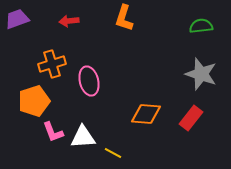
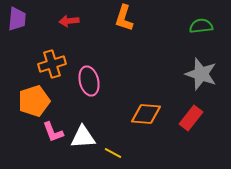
purple trapezoid: rotated 115 degrees clockwise
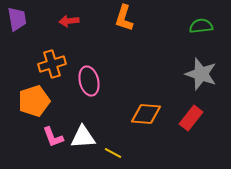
purple trapezoid: rotated 15 degrees counterclockwise
pink L-shape: moved 5 px down
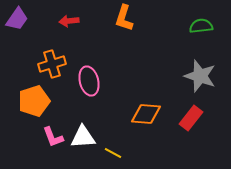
purple trapezoid: rotated 45 degrees clockwise
gray star: moved 1 px left, 2 px down
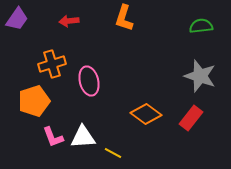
orange diamond: rotated 32 degrees clockwise
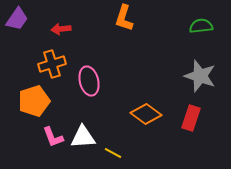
red arrow: moved 8 px left, 8 px down
red rectangle: rotated 20 degrees counterclockwise
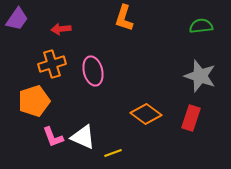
pink ellipse: moved 4 px right, 10 px up
white triangle: rotated 28 degrees clockwise
yellow line: rotated 48 degrees counterclockwise
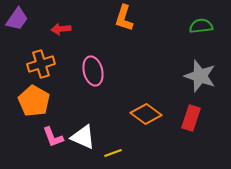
orange cross: moved 11 px left
orange pentagon: rotated 24 degrees counterclockwise
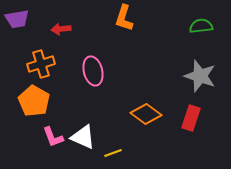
purple trapezoid: rotated 45 degrees clockwise
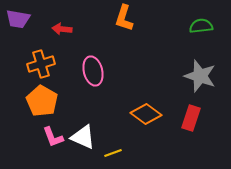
purple trapezoid: moved 1 px right; rotated 20 degrees clockwise
red arrow: moved 1 px right; rotated 12 degrees clockwise
orange pentagon: moved 8 px right
